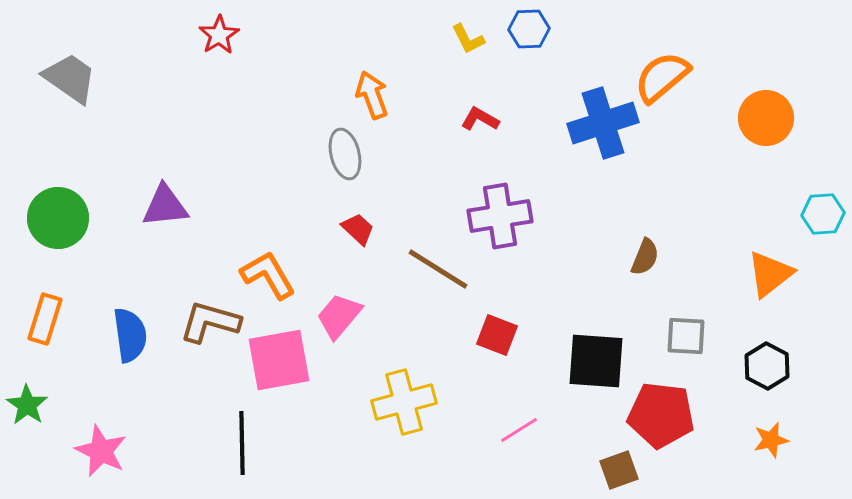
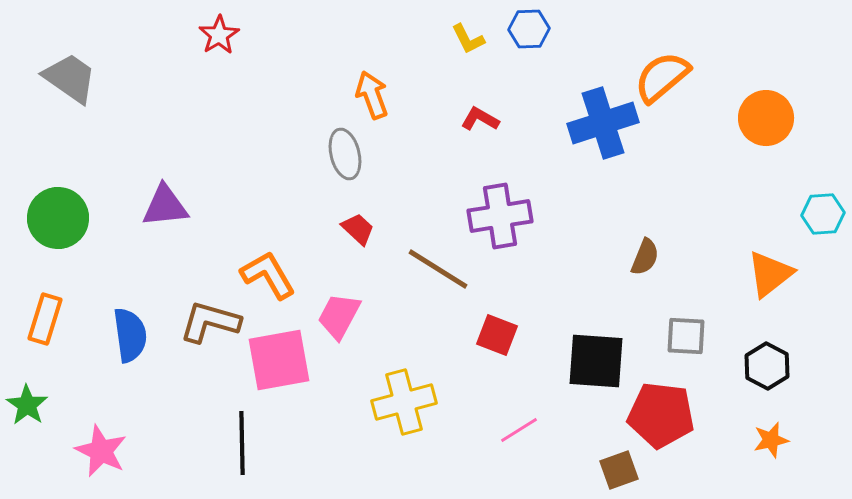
pink trapezoid: rotated 12 degrees counterclockwise
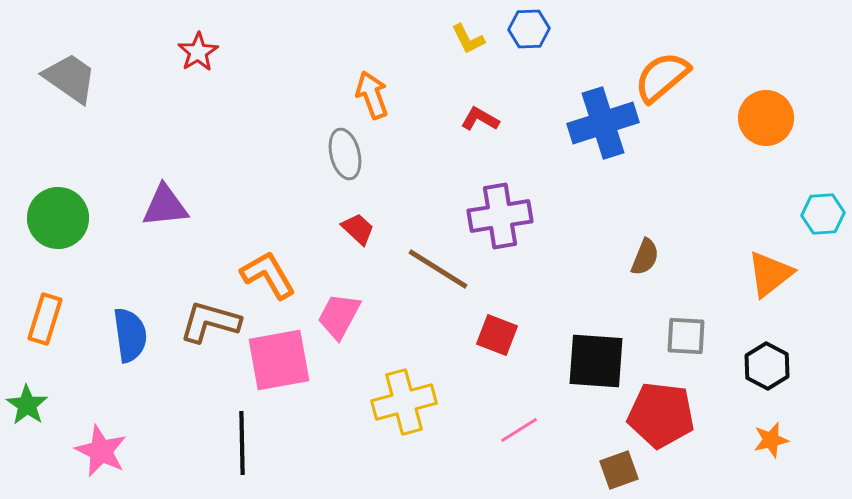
red star: moved 21 px left, 17 px down
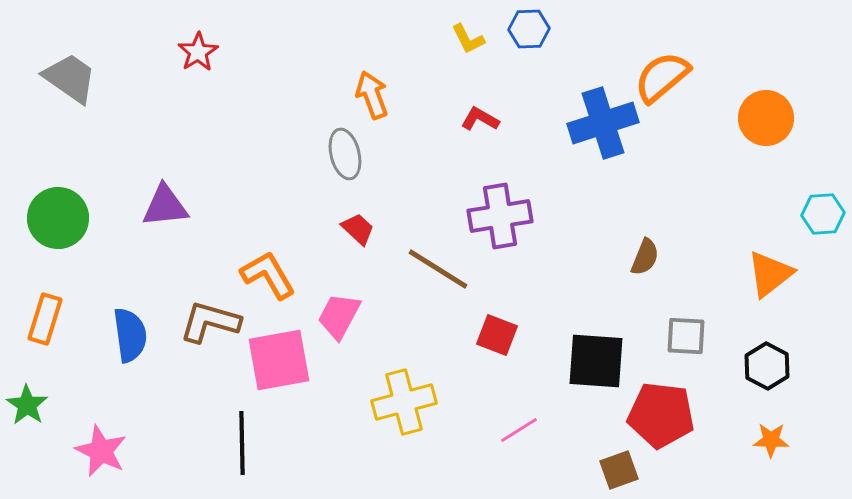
orange star: rotated 15 degrees clockwise
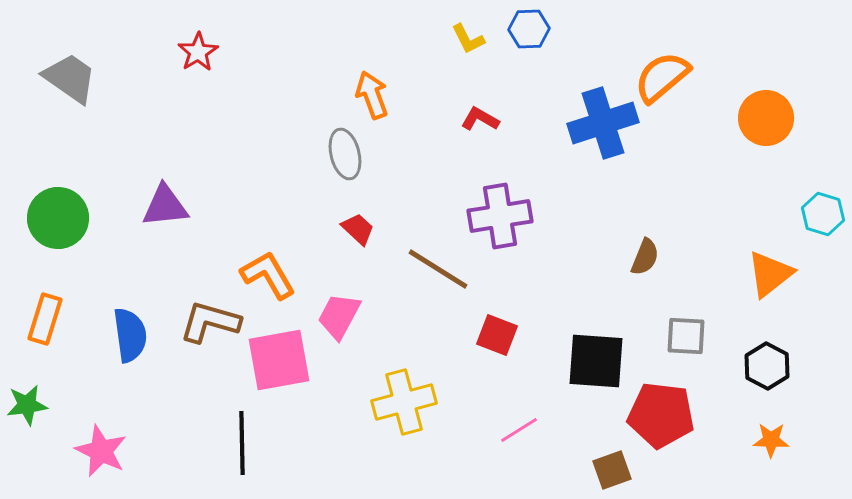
cyan hexagon: rotated 21 degrees clockwise
green star: rotated 30 degrees clockwise
brown square: moved 7 px left
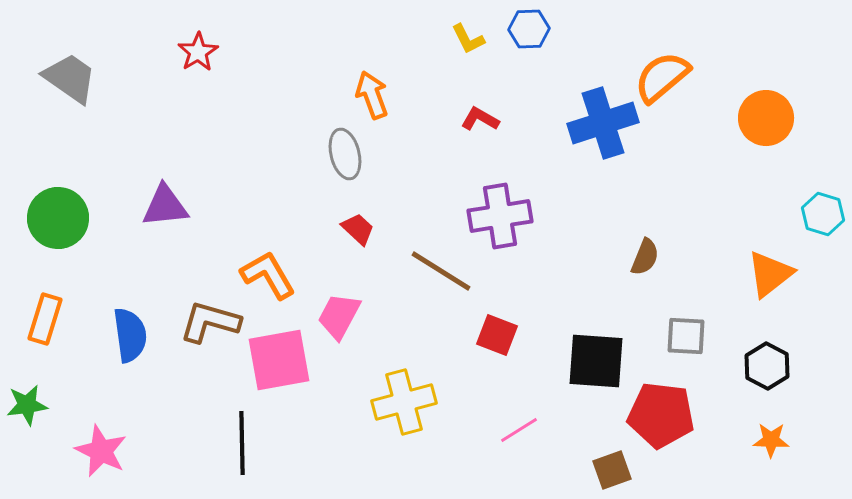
brown line: moved 3 px right, 2 px down
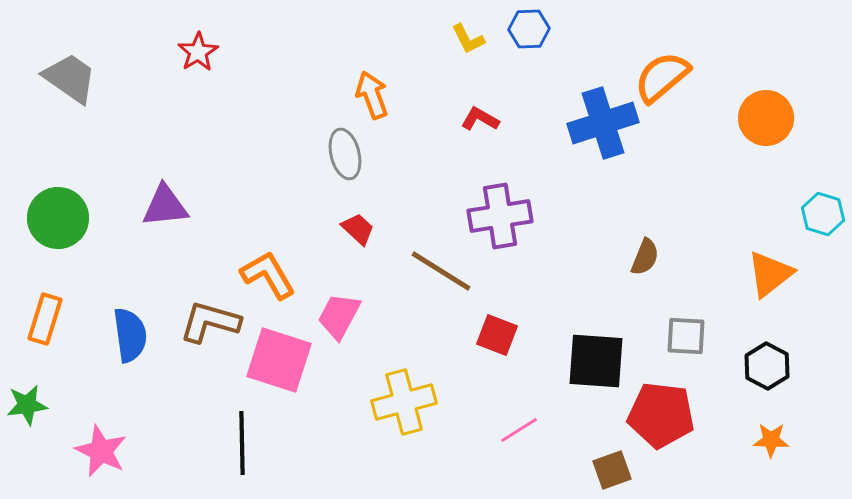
pink square: rotated 28 degrees clockwise
